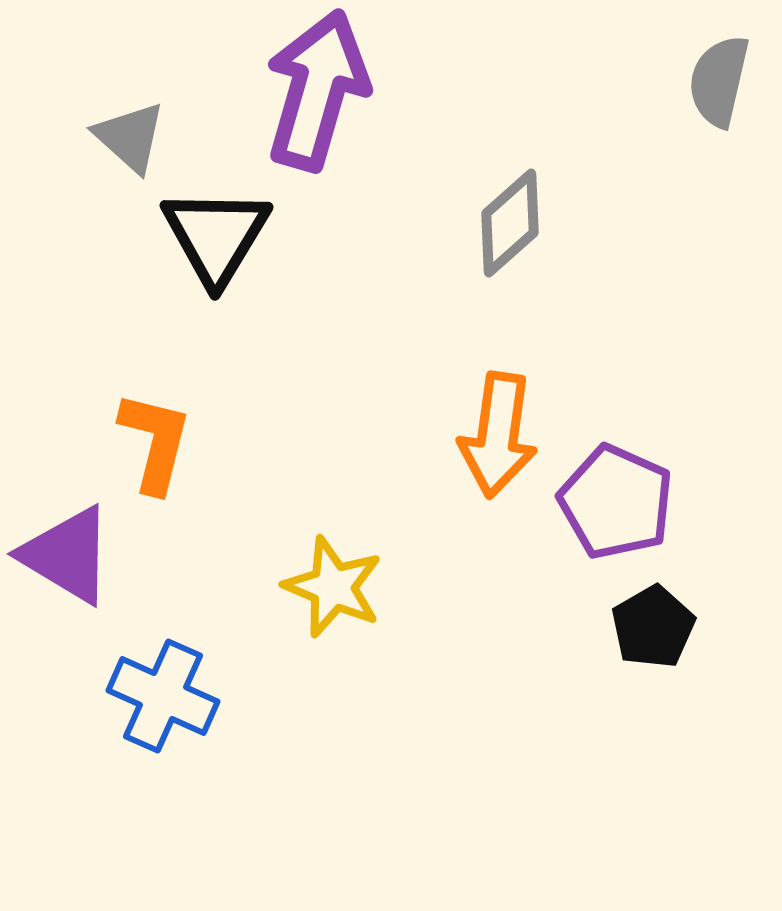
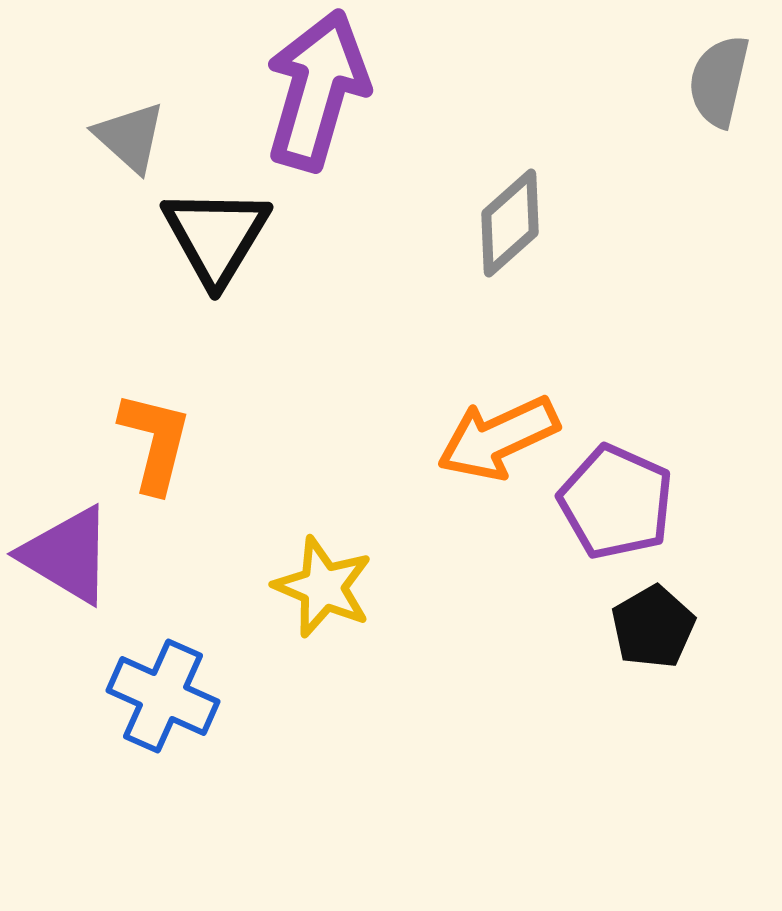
orange arrow: moved 3 px down; rotated 57 degrees clockwise
yellow star: moved 10 px left
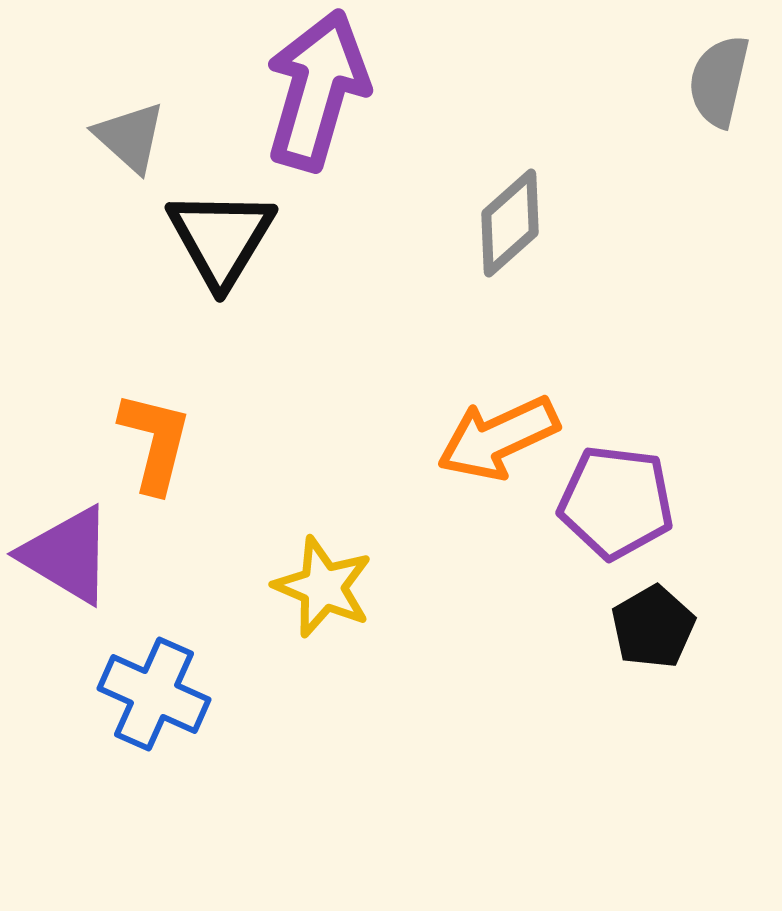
black triangle: moved 5 px right, 2 px down
purple pentagon: rotated 17 degrees counterclockwise
blue cross: moved 9 px left, 2 px up
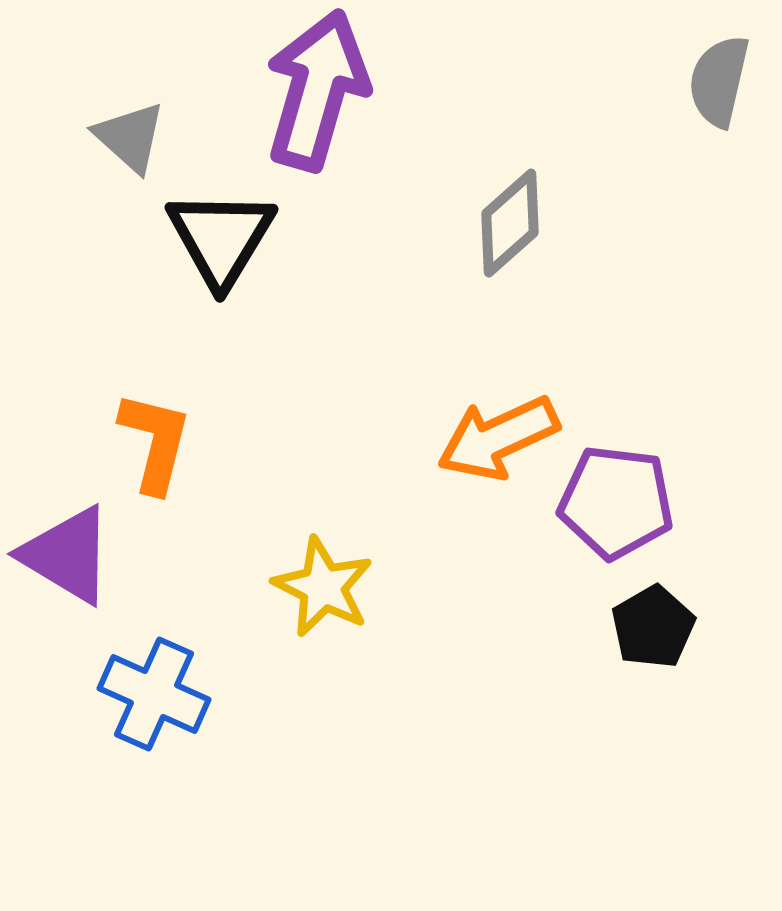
yellow star: rotated 4 degrees clockwise
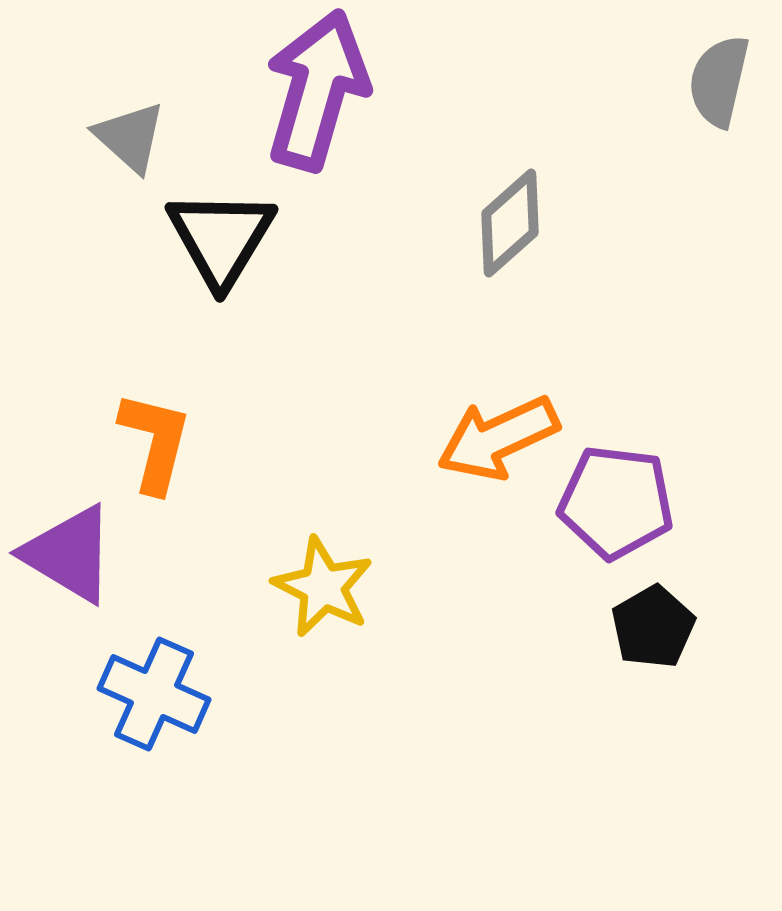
purple triangle: moved 2 px right, 1 px up
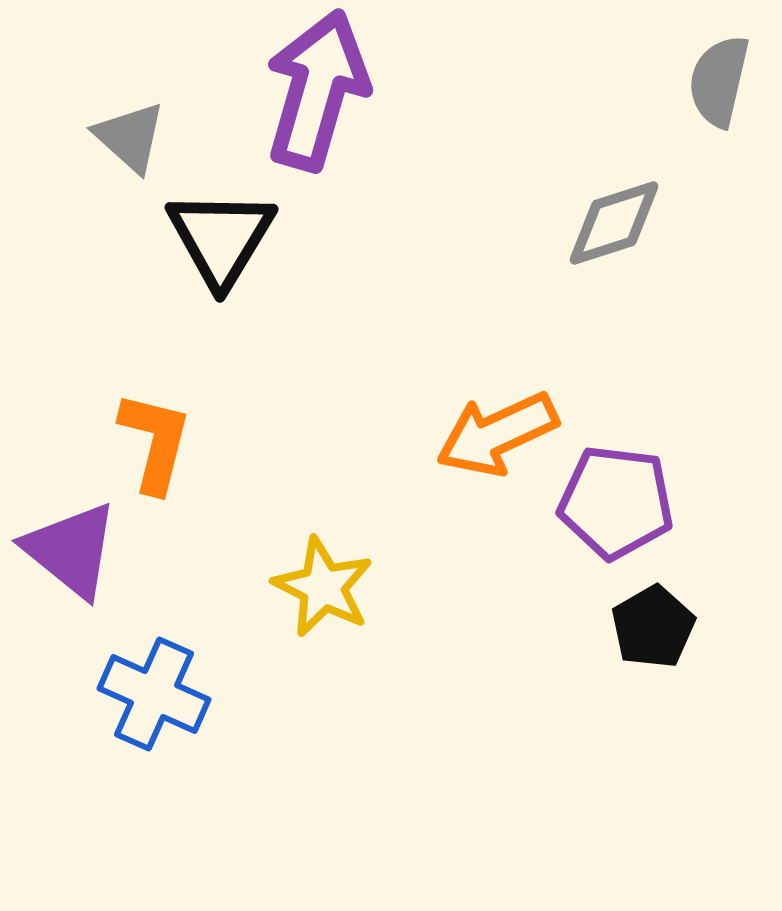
gray diamond: moved 104 px right; rotated 24 degrees clockwise
orange arrow: moved 1 px left, 4 px up
purple triangle: moved 2 px right, 4 px up; rotated 8 degrees clockwise
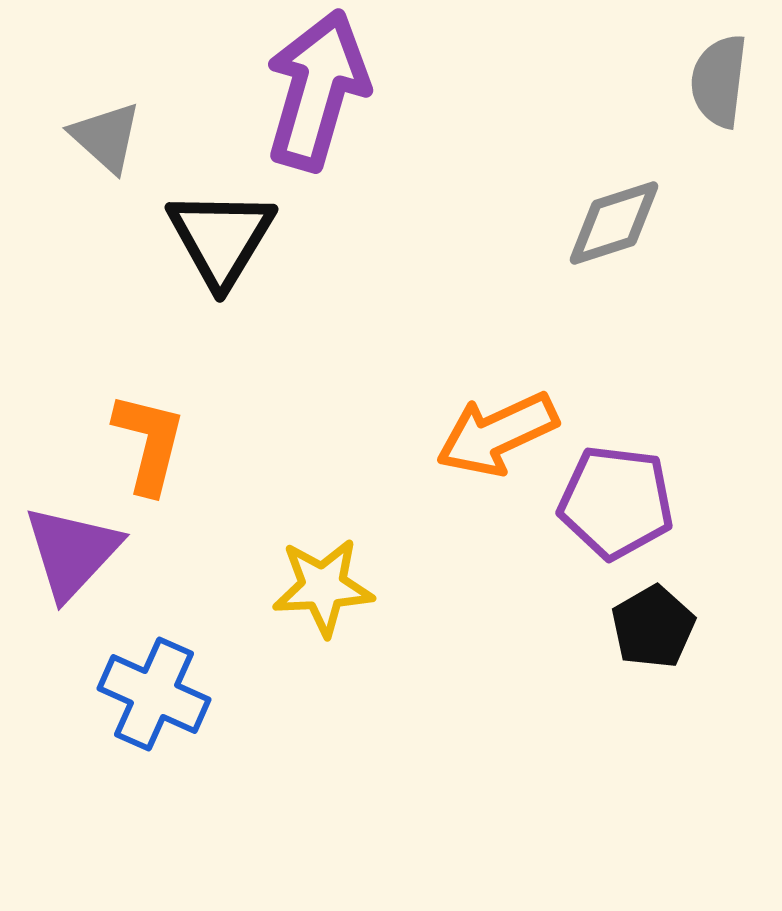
gray semicircle: rotated 6 degrees counterclockwise
gray triangle: moved 24 px left
orange L-shape: moved 6 px left, 1 px down
purple triangle: moved 1 px right, 2 px down; rotated 34 degrees clockwise
yellow star: rotated 30 degrees counterclockwise
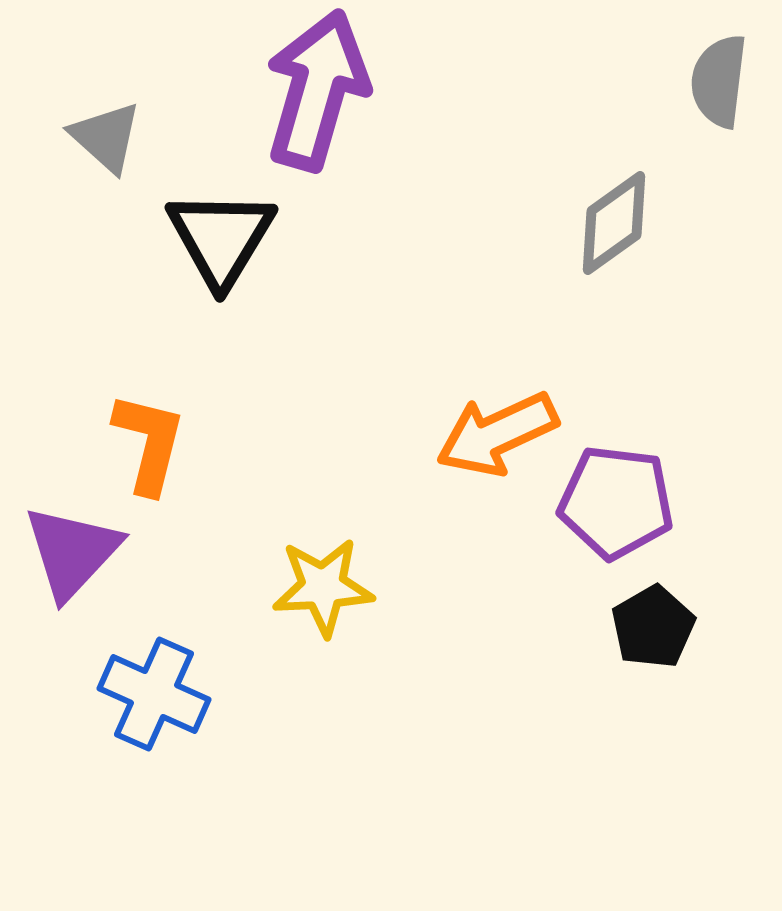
gray diamond: rotated 18 degrees counterclockwise
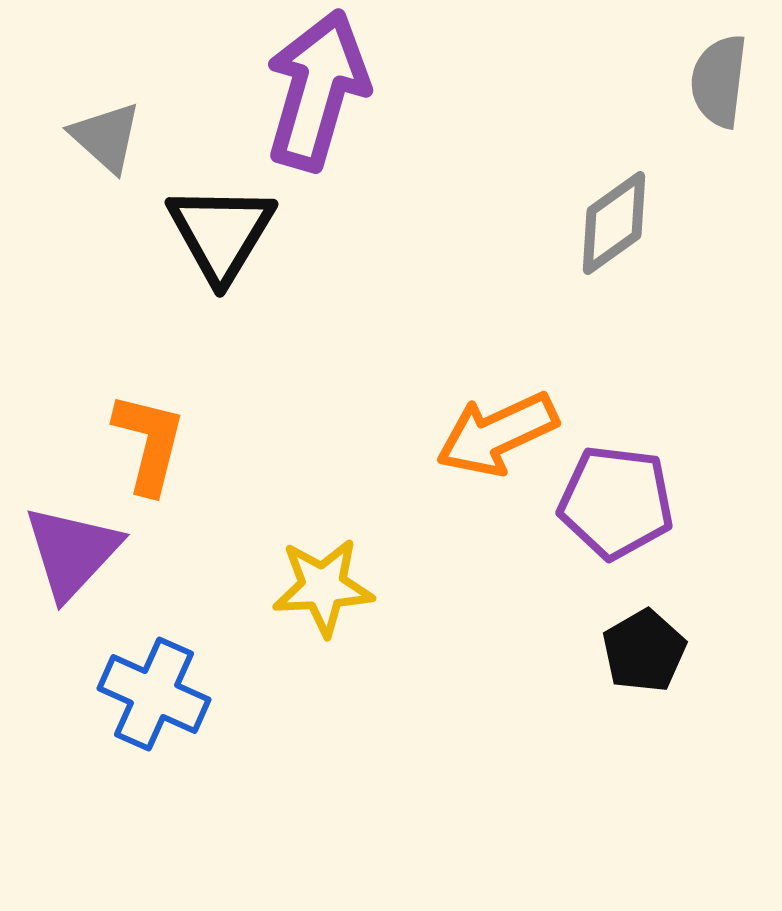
black triangle: moved 5 px up
black pentagon: moved 9 px left, 24 px down
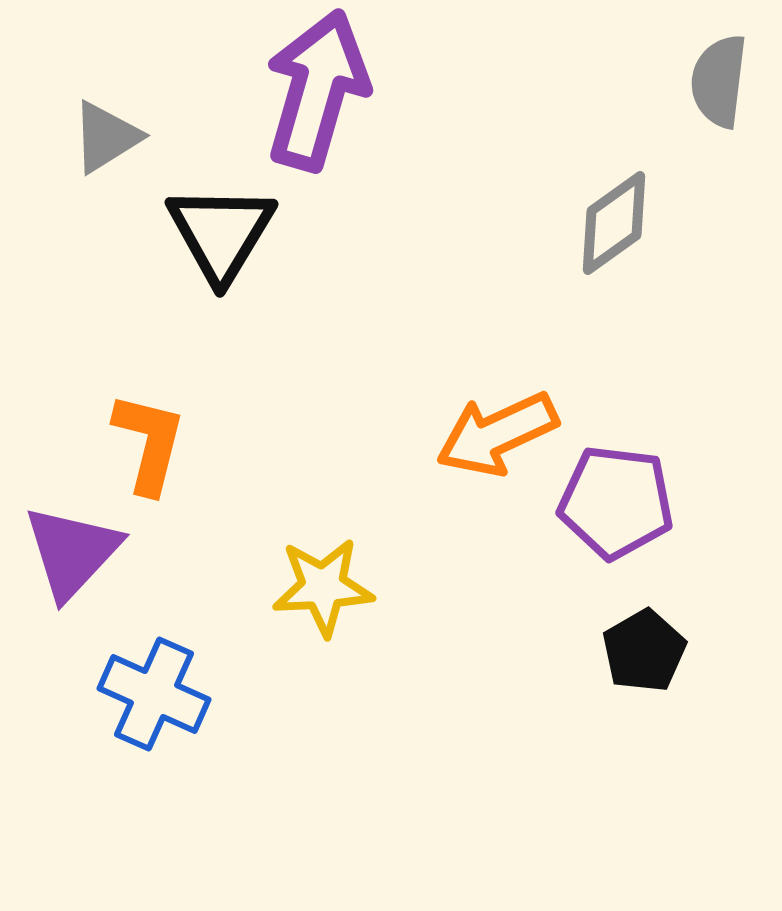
gray triangle: rotated 46 degrees clockwise
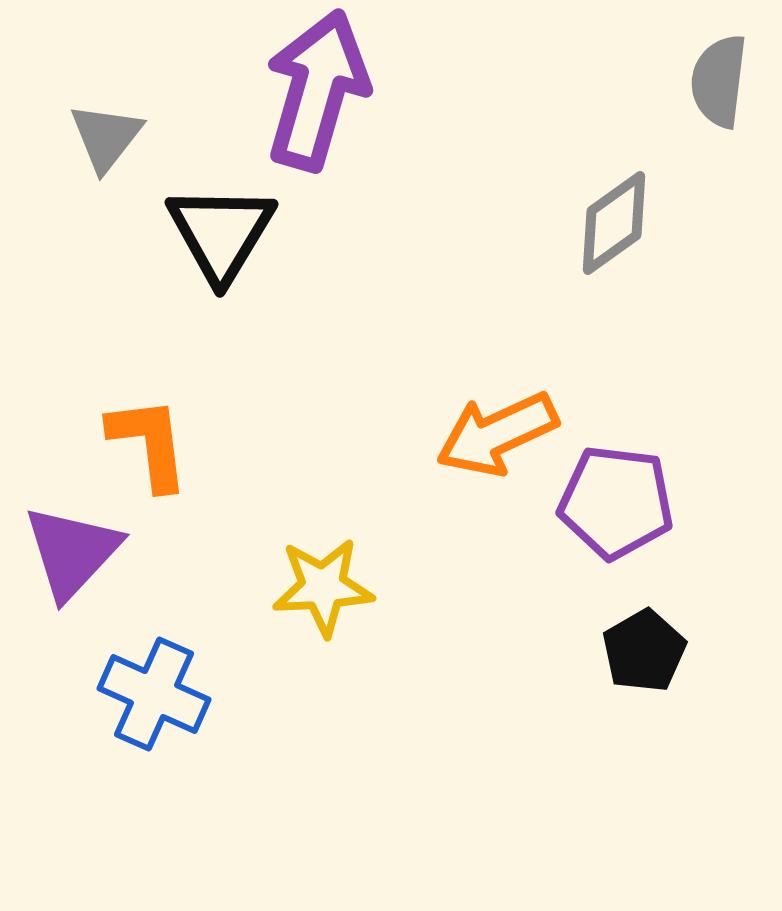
gray triangle: rotated 20 degrees counterclockwise
orange L-shape: rotated 21 degrees counterclockwise
